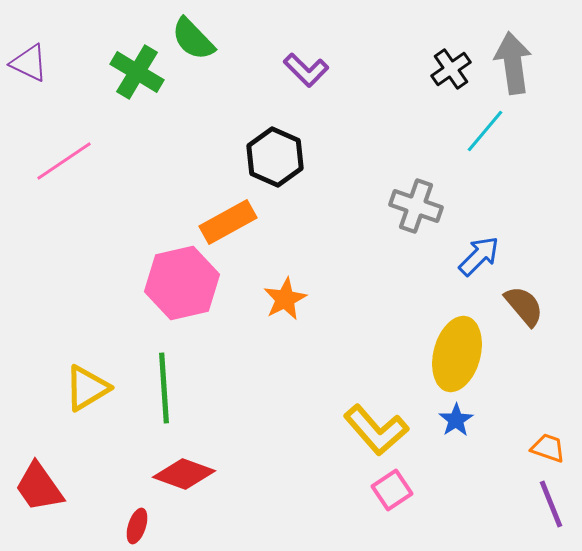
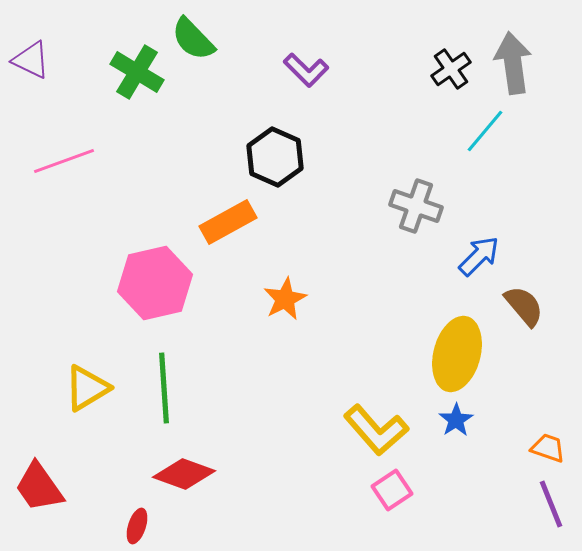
purple triangle: moved 2 px right, 3 px up
pink line: rotated 14 degrees clockwise
pink hexagon: moved 27 px left
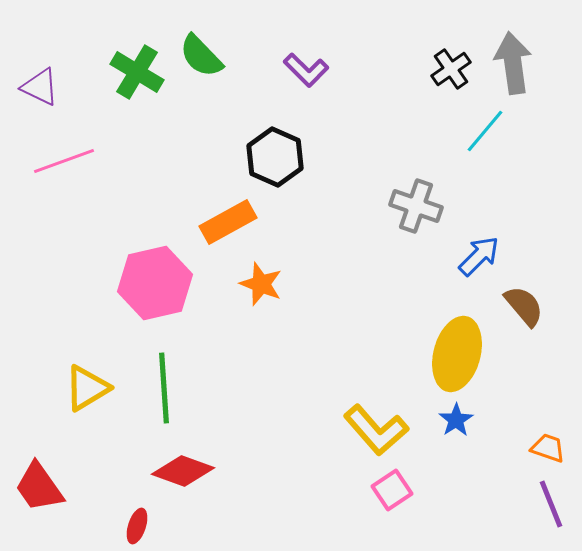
green semicircle: moved 8 px right, 17 px down
purple triangle: moved 9 px right, 27 px down
orange star: moved 24 px left, 15 px up; rotated 24 degrees counterclockwise
red diamond: moved 1 px left, 3 px up
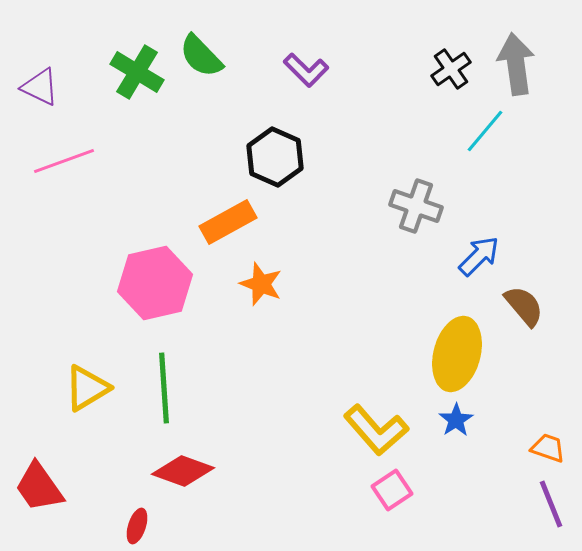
gray arrow: moved 3 px right, 1 px down
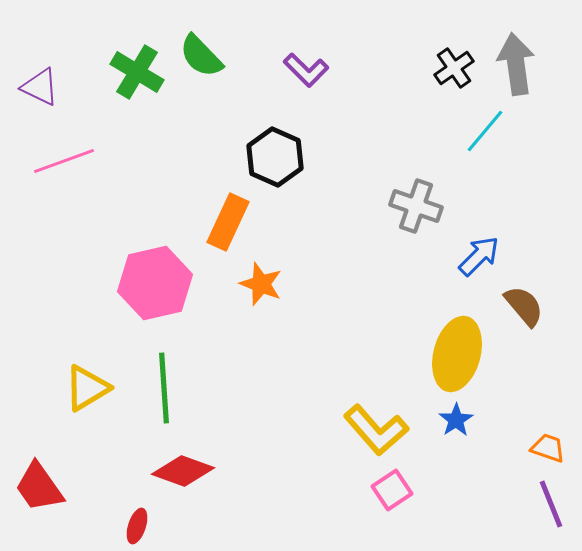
black cross: moved 3 px right, 1 px up
orange rectangle: rotated 36 degrees counterclockwise
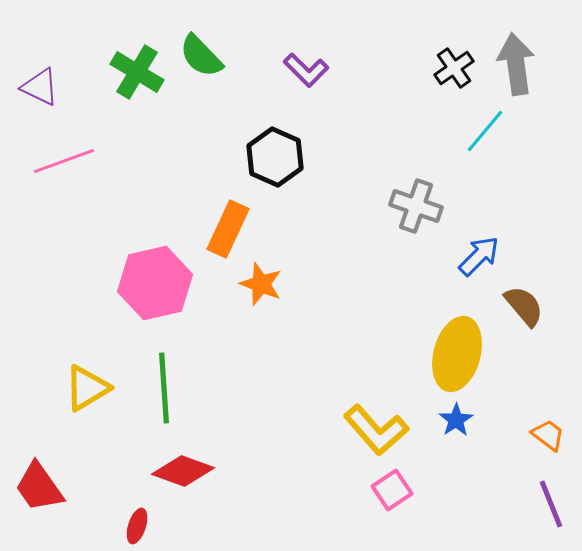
orange rectangle: moved 7 px down
orange trapezoid: moved 13 px up; rotated 18 degrees clockwise
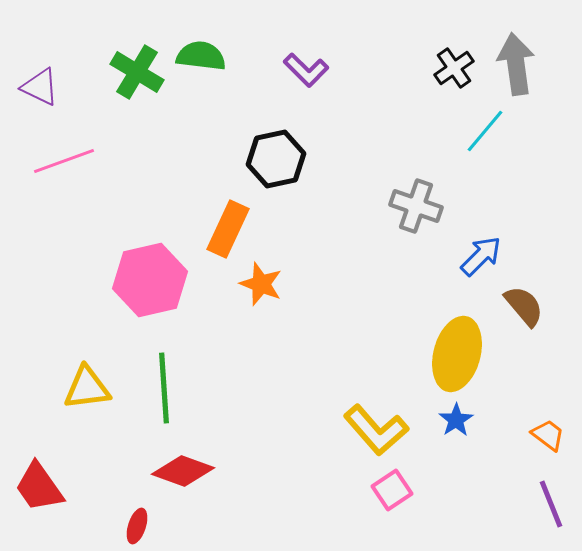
green semicircle: rotated 141 degrees clockwise
black hexagon: moved 1 px right, 2 px down; rotated 24 degrees clockwise
blue arrow: moved 2 px right
pink hexagon: moved 5 px left, 3 px up
yellow triangle: rotated 24 degrees clockwise
